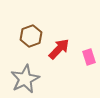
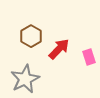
brown hexagon: rotated 10 degrees counterclockwise
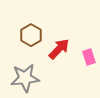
brown hexagon: moved 1 px up
gray star: moved 1 px up; rotated 20 degrees clockwise
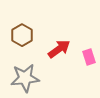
brown hexagon: moved 9 px left
red arrow: rotated 10 degrees clockwise
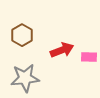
red arrow: moved 3 px right, 1 px down; rotated 15 degrees clockwise
pink rectangle: rotated 70 degrees counterclockwise
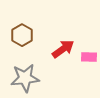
red arrow: moved 1 px right, 1 px up; rotated 15 degrees counterclockwise
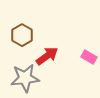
red arrow: moved 16 px left, 7 px down
pink rectangle: rotated 28 degrees clockwise
